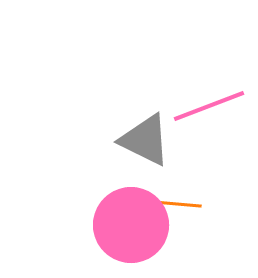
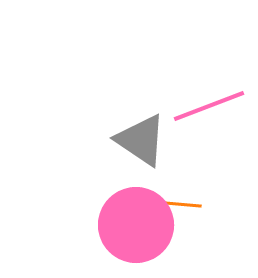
gray triangle: moved 4 px left; rotated 8 degrees clockwise
pink circle: moved 5 px right
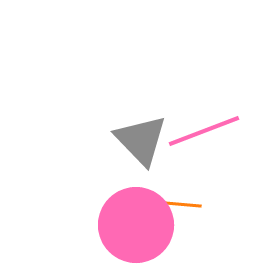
pink line: moved 5 px left, 25 px down
gray triangle: rotated 12 degrees clockwise
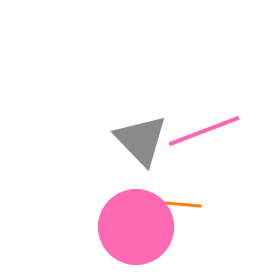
pink circle: moved 2 px down
